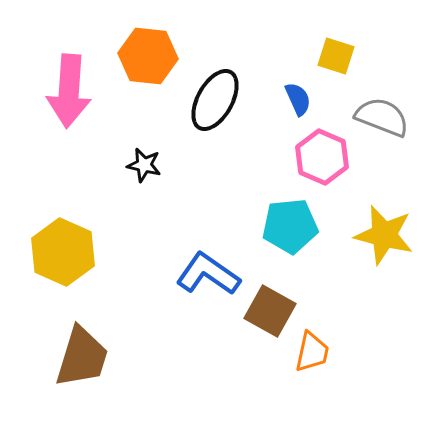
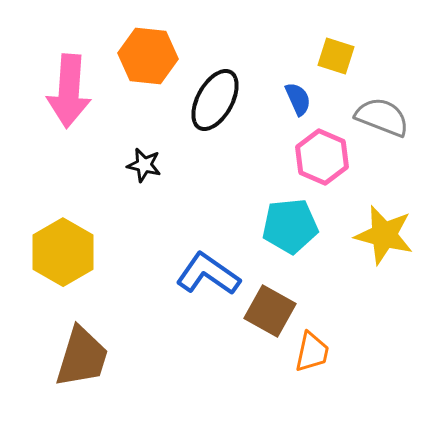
yellow hexagon: rotated 6 degrees clockwise
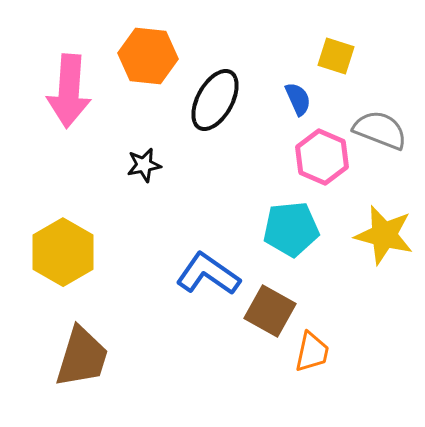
gray semicircle: moved 2 px left, 13 px down
black star: rotated 24 degrees counterclockwise
cyan pentagon: moved 1 px right, 3 px down
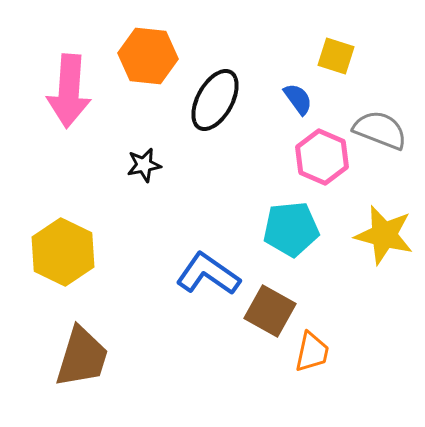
blue semicircle: rotated 12 degrees counterclockwise
yellow hexagon: rotated 4 degrees counterclockwise
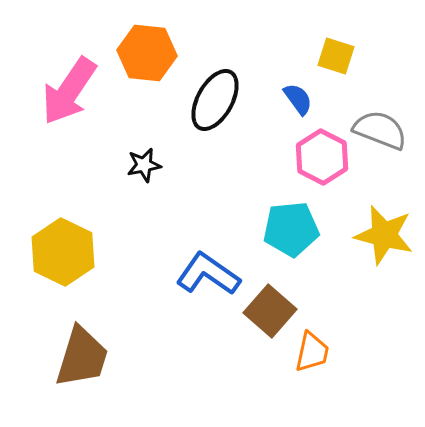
orange hexagon: moved 1 px left, 3 px up
pink arrow: rotated 30 degrees clockwise
pink hexagon: rotated 4 degrees clockwise
brown square: rotated 12 degrees clockwise
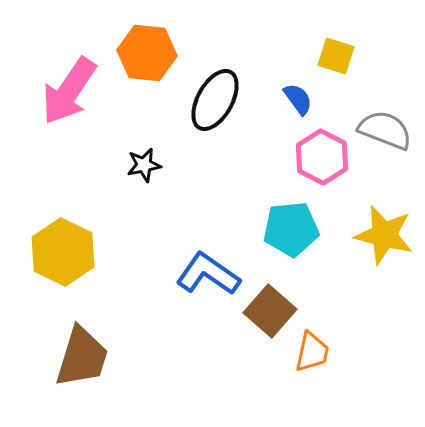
gray semicircle: moved 5 px right
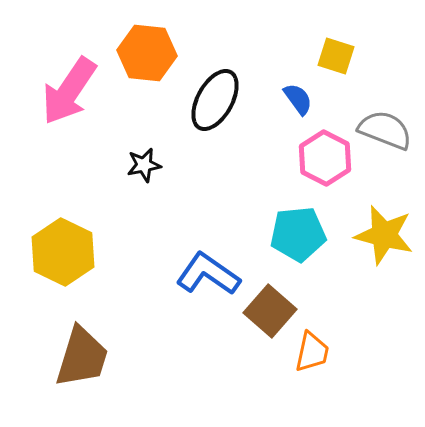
pink hexagon: moved 3 px right, 1 px down
cyan pentagon: moved 7 px right, 5 px down
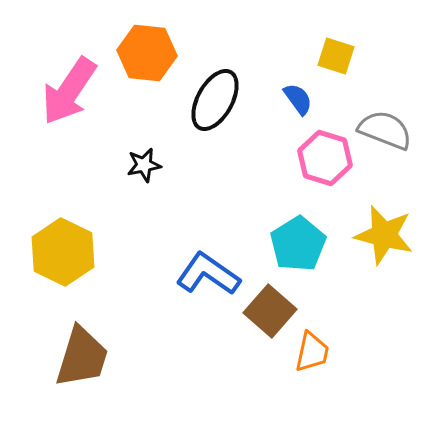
pink hexagon: rotated 10 degrees counterclockwise
cyan pentagon: moved 10 px down; rotated 26 degrees counterclockwise
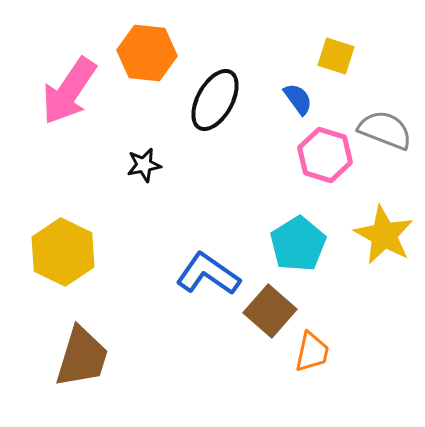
pink hexagon: moved 3 px up
yellow star: rotated 14 degrees clockwise
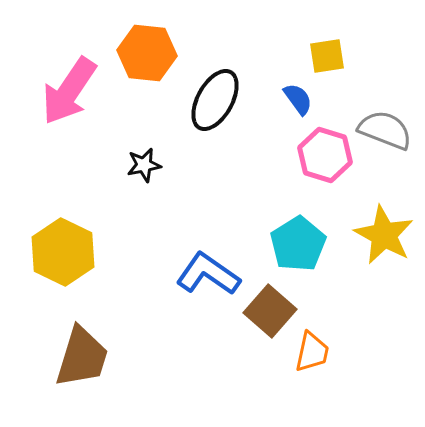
yellow square: moved 9 px left; rotated 27 degrees counterclockwise
